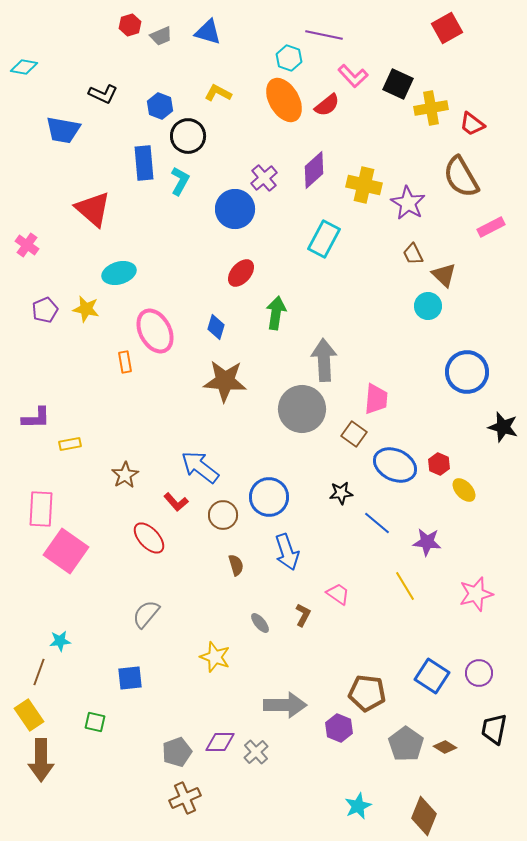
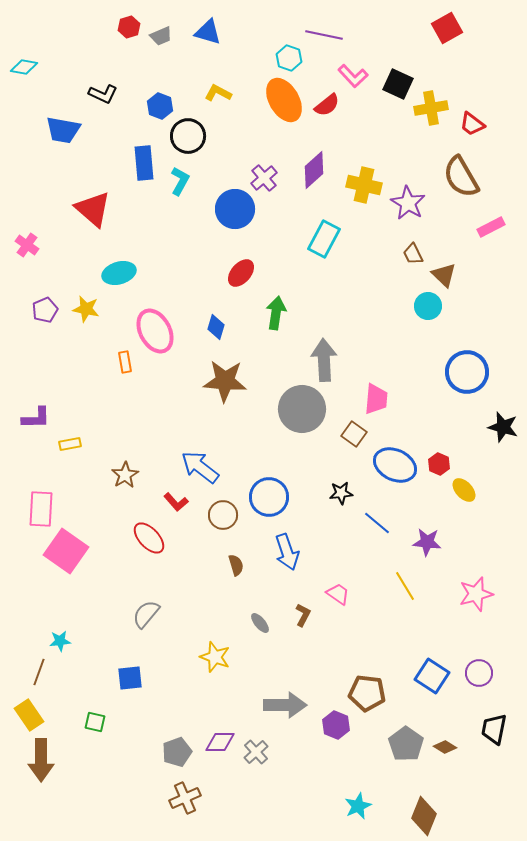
red hexagon at (130, 25): moved 1 px left, 2 px down
purple hexagon at (339, 728): moved 3 px left, 3 px up
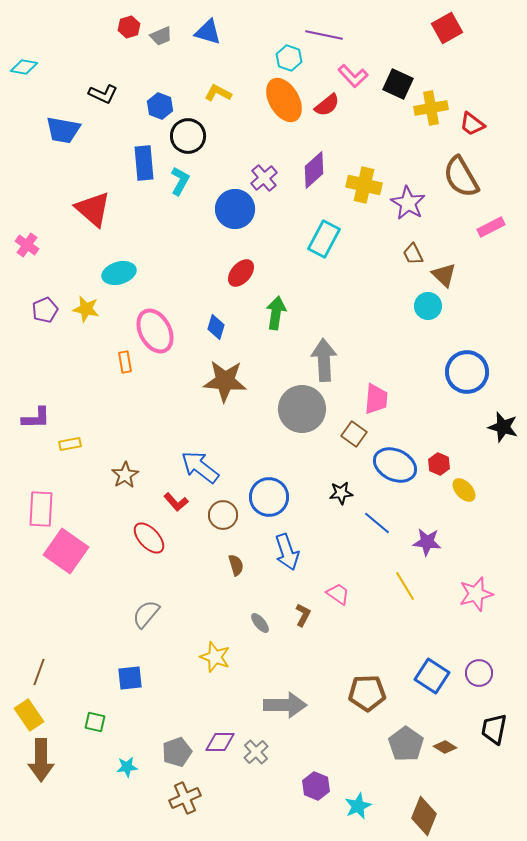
cyan star at (60, 641): moved 67 px right, 126 px down
brown pentagon at (367, 693): rotated 9 degrees counterclockwise
purple hexagon at (336, 725): moved 20 px left, 61 px down
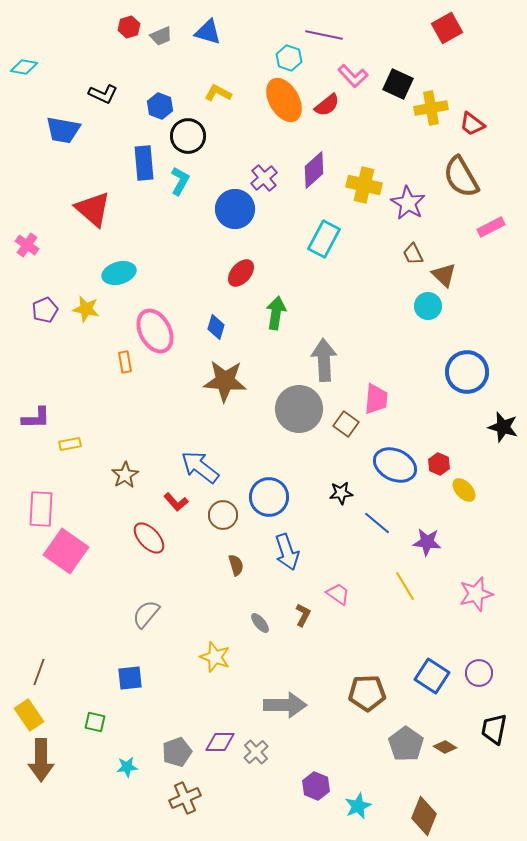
gray circle at (302, 409): moved 3 px left
brown square at (354, 434): moved 8 px left, 10 px up
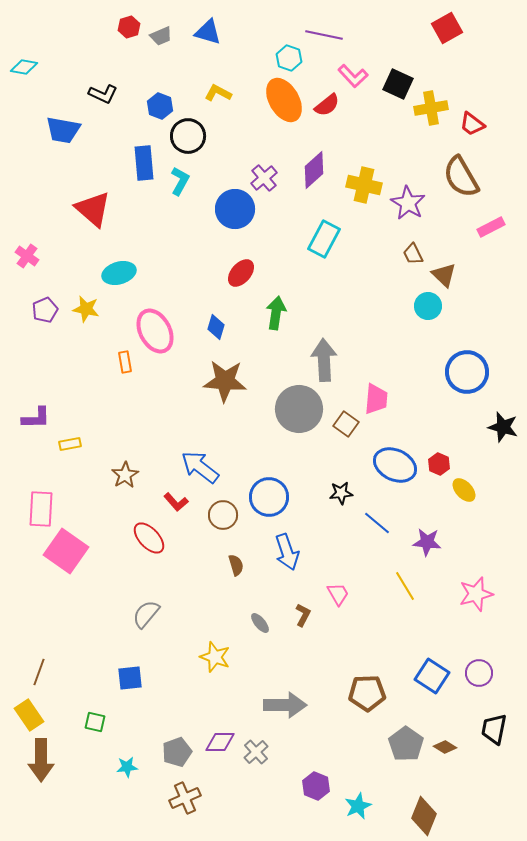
pink cross at (27, 245): moved 11 px down
pink trapezoid at (338, 594): rotated 25 degrees clockwise
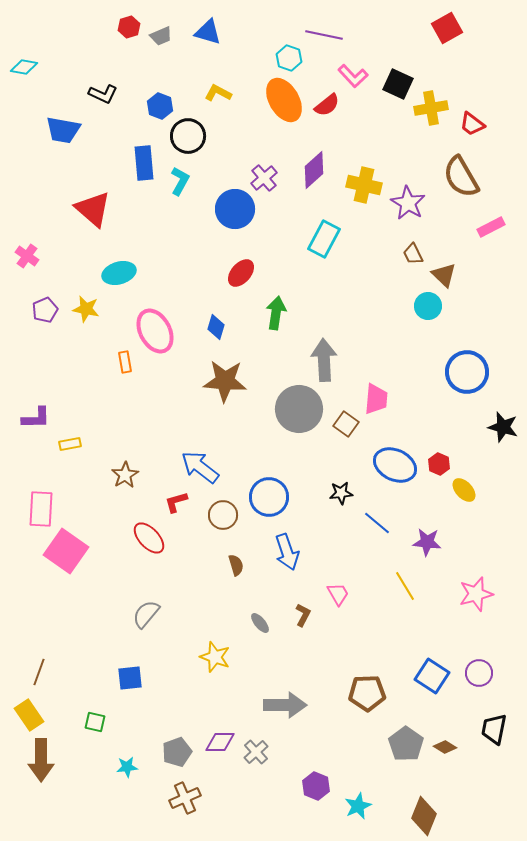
red L-shape at (176, 502): rotated 115 degrees clockwise
